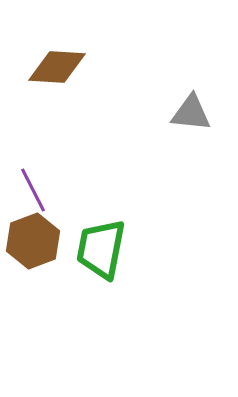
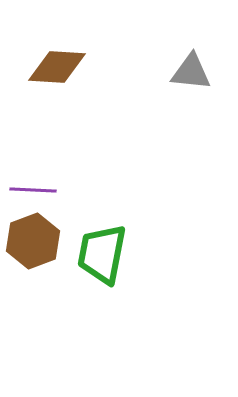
gray triangle: moved 41 px up
purple line: rotated 60 degrees counterclockwise
green trapezoid: moved 1 px right, 5 px down
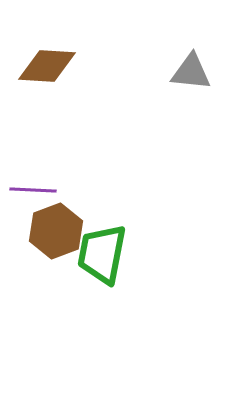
brown diamond: moved 10 px left, 1 px up
brown hexagon: moved 23 px right, 10 px up
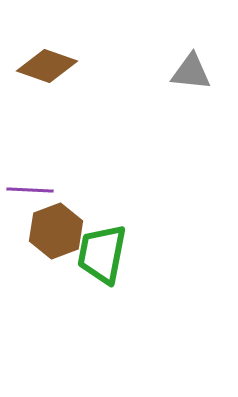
brown diamond: rotated 16 degrees clockwise
purple line: moved 3 px left
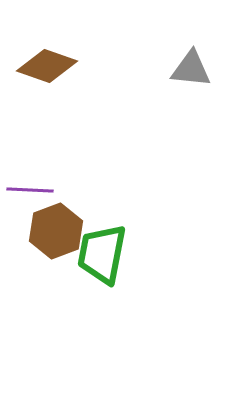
gray triangle: moved 3 px up
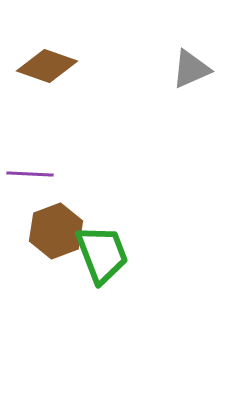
gray triangle: rotated 30 degrees counterclockwise
purple line: moved 16 px up
green trapezoid: rotated 148 degrees clockwise
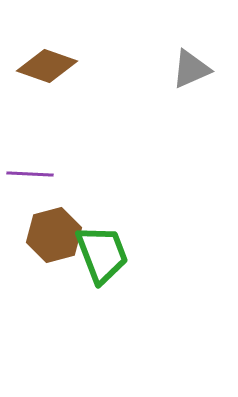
brown hexagon: moved 2 px left, 4 px down; rotated 6 degrees clockwise
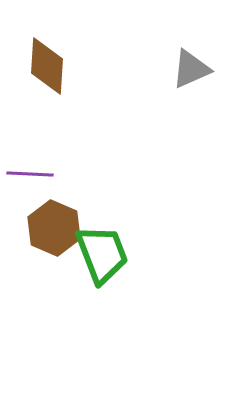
brown diamond: rotated 74 degrees clockwise
brown hexagon: moved 7 px up; rotated 22 degrees counterclockwise
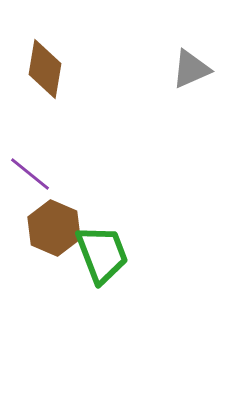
brown diamond: moved 2 px left, 3 px down; rotated 6 degrees clockwise
purple line: rotated 36 degrees clockwise
